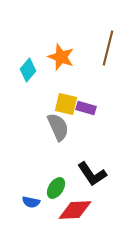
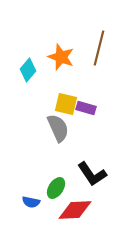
brown line: moved 9 px left
gray semicircle: moved 1 px down
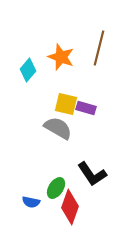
gray semicircle: rotated 36 degrees counterclockwise
red diamond: moved 5 px left, 3 px up; rotated 68 degrees counterclockwise
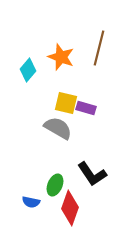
yellow square: moved 1 px up
green ellipse: moved 1 px left, 3 px up; rotated 10 degrees counterclockwise
red diamond: moved 1 px down
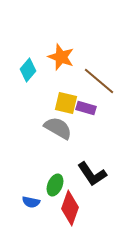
brown line: moved 33 px down; rotated 64 degrees counterclockwise
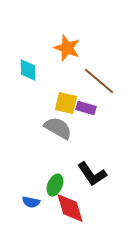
orange star: moved 6 px right, 9 px up
cyan diamond: rotated 40 degrees counterclockwise
red diamond: rotated 36 degrees counterclockwise
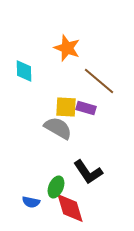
cyan diamond: moved 4 px left, 1 px down
yellow square: moved 4 px down; rotated 10 degrees counterclockwise
black L-shape: moved 4 px left, 2 px up
green ellipse: moved 1 px right, 2 px down
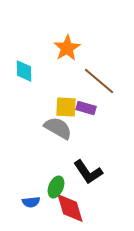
orange star: rotated 20 degrees clockwise
blue semicircle: rotated 18 degrees counterclockwise
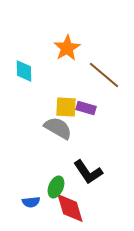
brown line: moved 5 px right, 6 px up
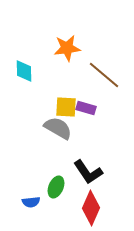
orange star: rotated 24 degrees clockwise
red diamond: moved 21 px right; rotated 40 degrees clockwise
